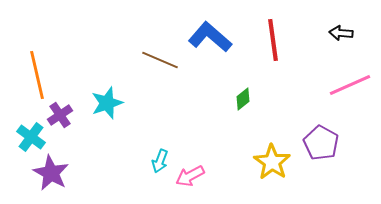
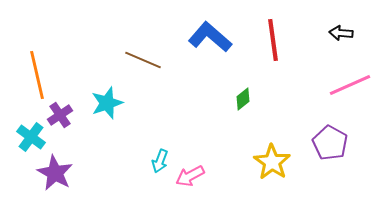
brown line: moved 17 px left
purple pentagon: moved 9 px right
purple star: moved 4 px right
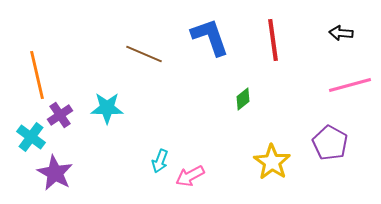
blue L-shape: rotated 30 degrees clockwise
brown line: moved 1 px right, 6 px up
pink line: rotated 9 degrees clockwise
cyan star: moved 5 px down; rotated 20 degrees clockwise
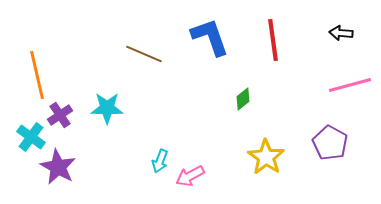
yellow star: moved 6 px left, 5 px up
purple star: moved 3 px right, 6 px up
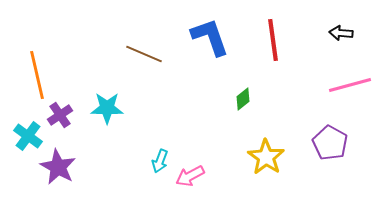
cyan cross: moved 3 px left, 1 px up
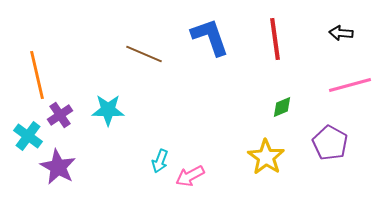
red line: moved 2 px right, 1 px up
green diamond: moved 39 px right, 8 px down; rotated 15 degrees clockwise
cyan star: moved 1 px right, 2 px down
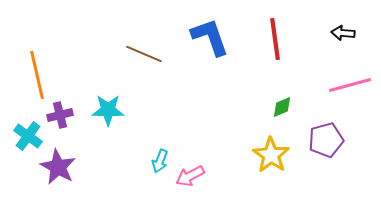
black arrow: moved 2 px right
purple cross: rotated 20 degrees clockwise
purple pentagon: moved 4 px left, 3 px up; rotated 28 degrees clockwise
yellow star: moved 5 px right, 2 px up
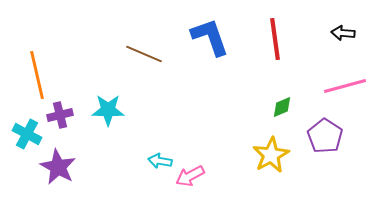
pink line: moved 5 px left, 1 px down
cyan cross: moved 1 px left, 2 px up; rotated 8 degrees counterclockwise
purple pentagon: moved 1 px left, 4 px up; rotated 24 degrees counterclockwise
yellow star: rotated 9 degrees clockwise
cyan arrow: rotated 80 degrees clockwise
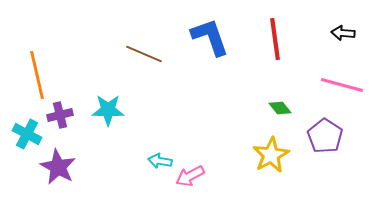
pink line: moved 3 px left, 1 px up; rotated 30 degrees clockwise
green diamond: moved 2 px left, 1 px down; rotated 75 degrees clockwise
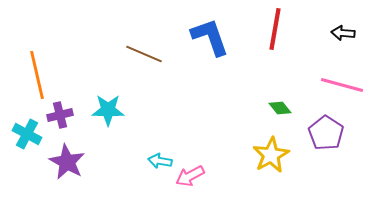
red line: moved 10 px up; rotated 18 degrees clockwise
purple pentagon: moved 1 px right, 3 px up
purple star: moved 9 px right, 5 px up
